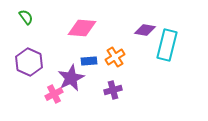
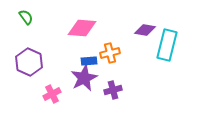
orange cross: moved 5 px left, 4 px up; rotated 18 degrees clockwise
purple star: moved 13 px right
pink cross: moved 2 px left
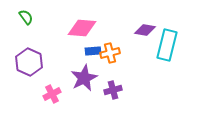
blue rectangle: moved 4 px right, 10 px up
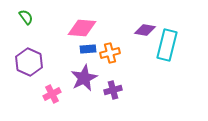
blue rectangle: moved 5 px left, 2 px up
